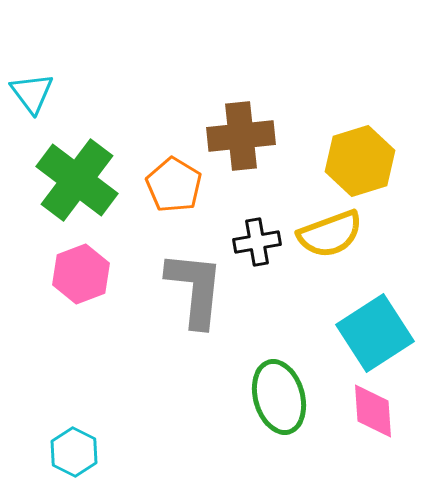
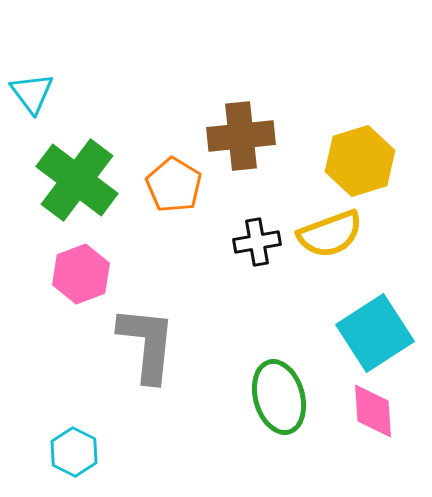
gray L-shape: moved 48 px left, 55 px down
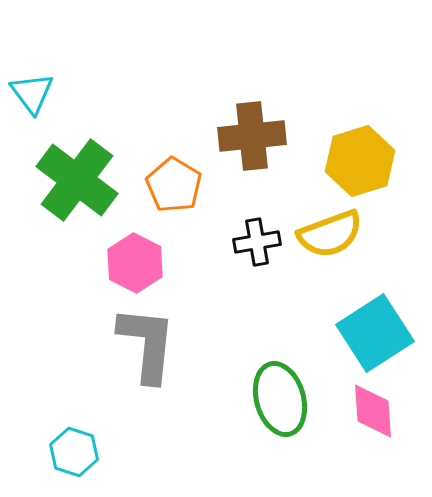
brown cross: moved 11 px right
pink hexagon: moved 54 px right, 11 px up; rotated 12 degrees counterclockwise
green ellipse: moved 1 px right, 2 px down
cyan hexagon: rotated 9 degrees counterclockwise
